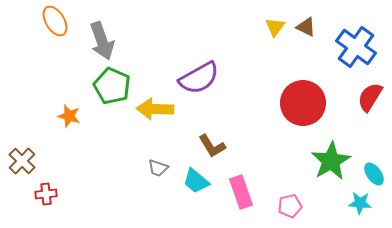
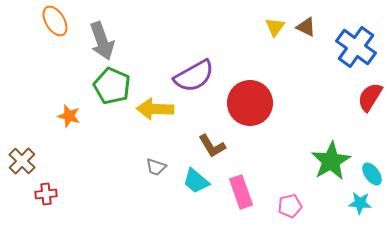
purple semicircle: moved 5 px left, 2 px up
red circle: moved 53 px left
gray trapezoid: moved 2 px left, 1 px up
cyan ellipse: moved 2 px left
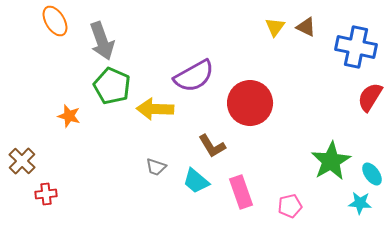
blue cross: rotated 24 degrees counterclockwise
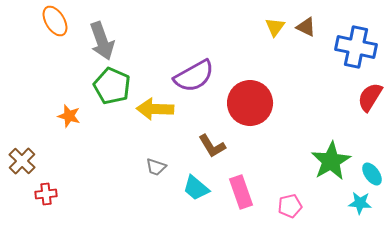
cyan trapezoid: moved 7 px down
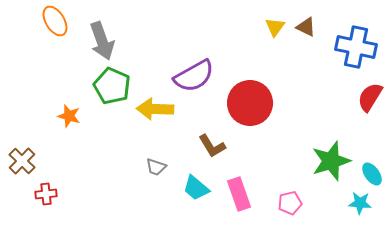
green star: rotated 12 degrees clockwise
pink rectangle: moved 2 px left, 2 px down
pink pentagon: moved 3 px up
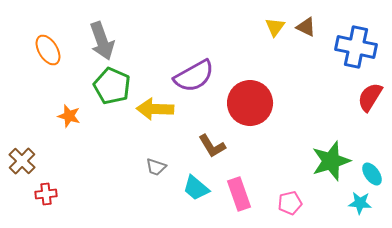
orange ellipse: moved 7 px left, 29 px down
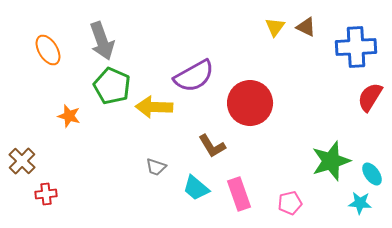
blue cross: rotated 15 degrees counterclockwise
yellow arrow: moved 1 px left, 2 px up
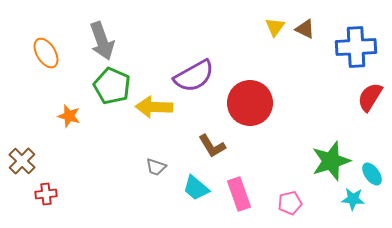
brown triangle: moved 1 px left, 2 px down
orange ellipse: moved 2 px left, 3 px down
cyan star: moved 7 px left, 4 px up
